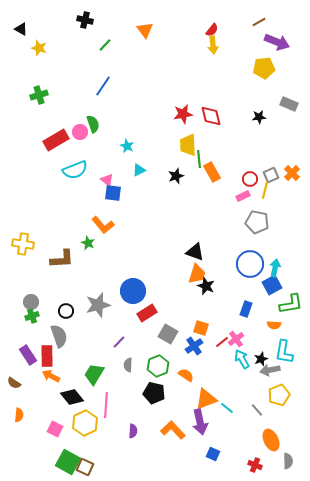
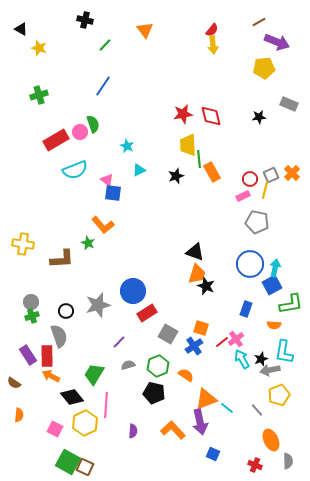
gray semicircle at (128, 365): rotated 72 degrees clockwise
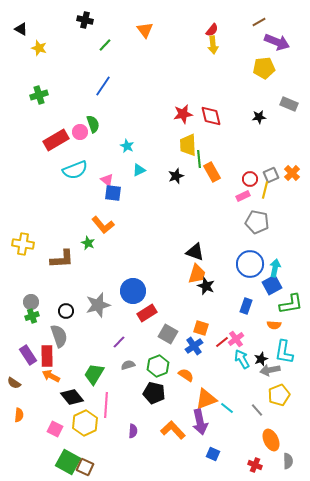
blue rectangle at (246, 309): moved 3 px up
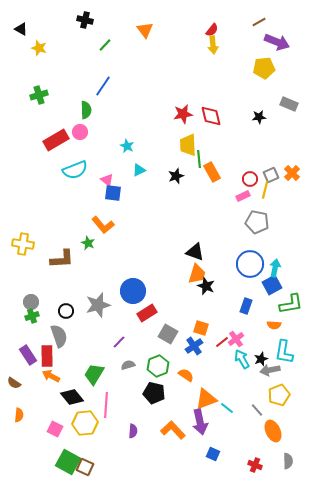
green semicircle at (93, 124): moved 7 px left, 14 px up; rotated 18 degrees clockwise
yellow hexagon at (85, 423): rotated 20 degrees clockwise
orange ellipse at (271, 440): moved 2 px right, 9 px up
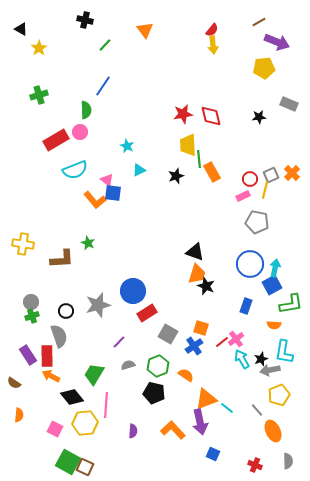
yellow star at (39, 48): rotated 21 degrees clockwise
orange L-shape at (103, 225): moved 8 px left, 25 px up
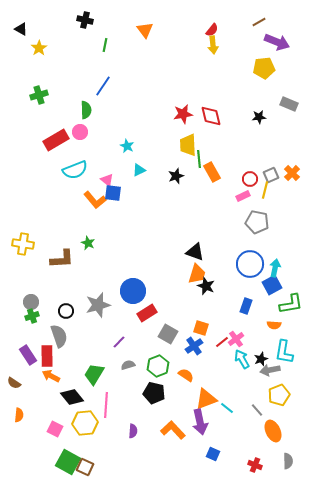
green line at (105, 45): rotated 32 degrees counterclockwise
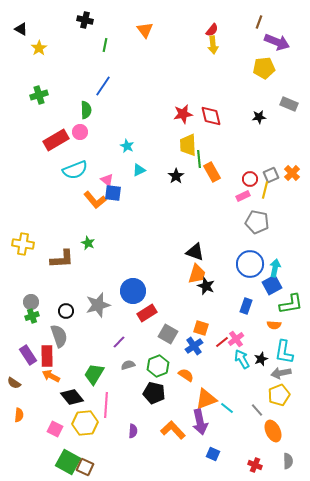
brown line at (259, 22): rotated 40 degrees counterclockwise
black star at (176, 176): rotated 14 degrees counterclockwise
gray arrow at (270, 370): moved 11 px right, 3 px down
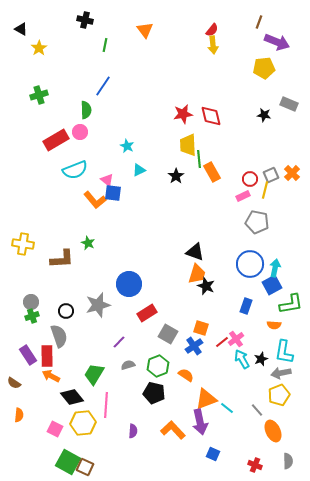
black star at (259, 117): moved 5 px right, 2 px up; rotated 16 degrees clockwise
blue circle at (133, 291): moved 4 px left, 7 px up
yellow hexagon at (85, 423): moved 2 px left
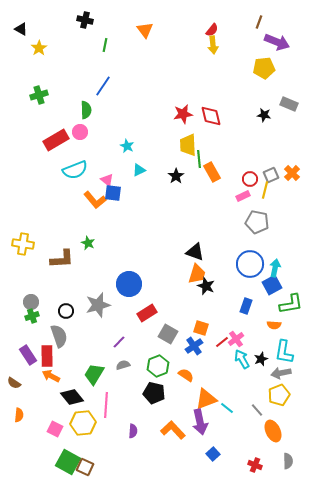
gray semicircle at (128, 365): moved 5 px left
blue square at (213, 454): rotated 24 degrees clockwise
